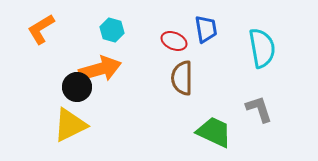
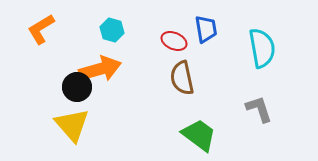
brown semicircle: rotated 12 degrees counterclockwise
yellow triangle: moved 2 px right; rotated 45 degrees counterclockwise
green trapezoid: moved 15 px left, 3 px down; rotated 12 degrees clockwise
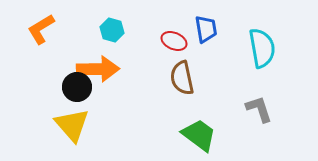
orange arrow: moved 2 px left; rotated 15 degrees clockwise
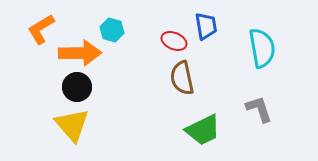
blue trapezoid: moved 3 px up
orange arrow: moved 18 px left, 16 px up
green trapezoid: moved 4 px right, 5 px up; rotated 117 degrees clockwise
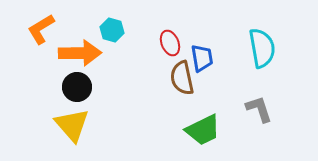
blue trapezoid: moved 4 px left, 32 px down
red ellipse: moved 4 px left, 2 px down; rotated 45 degrees clockwise
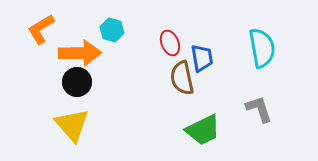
black circle: moved 5 px up
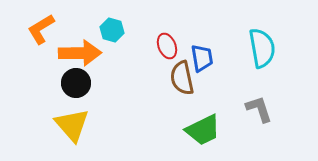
red ellipse: moved 3 px left, 3 px down
black circle: moved 1 px left, 1 px down
